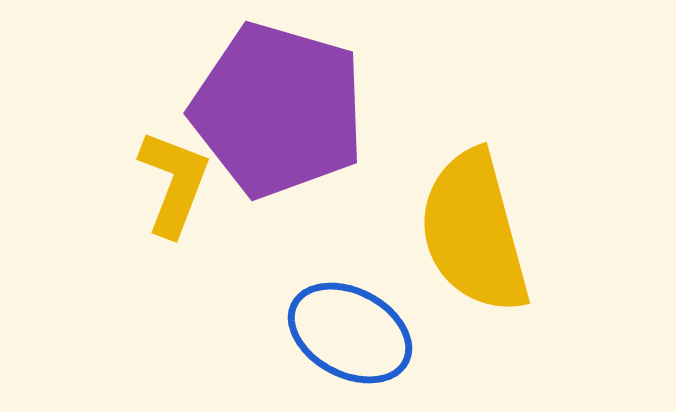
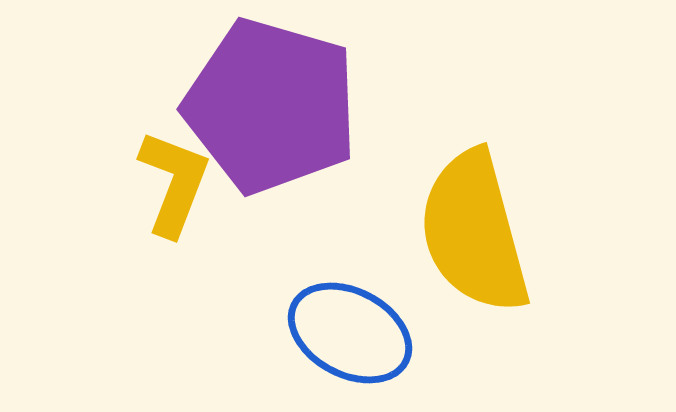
purple pentagon: moved 7 px left, 4 px up
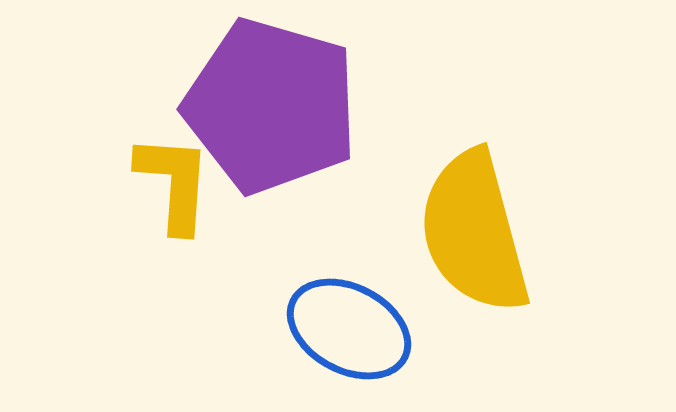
yellow L-shape: rotated 17 degrees counterclockwise
blue ellipse: moved 1 px left, 4 px up
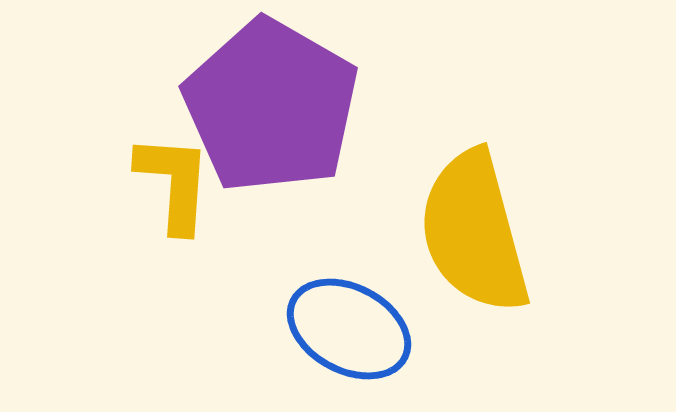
purple pentagon: rotated 14 degrees clockwise
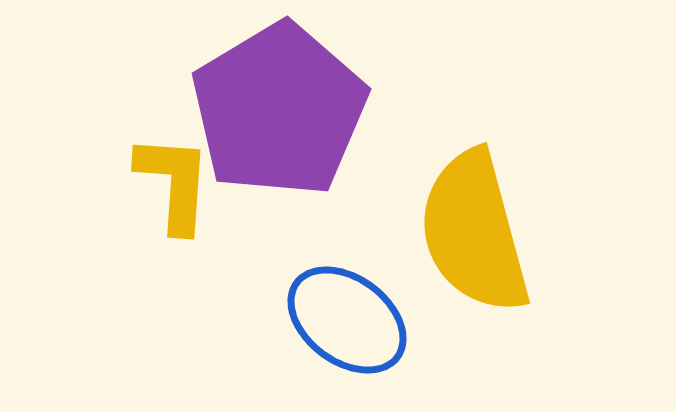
purple pentagon: moved 8 px right, 4 px down; rotated 11 degrees clockwise
blue ellipse: moved 2 px left, 9 px up; rotated 9 degrees clockwise
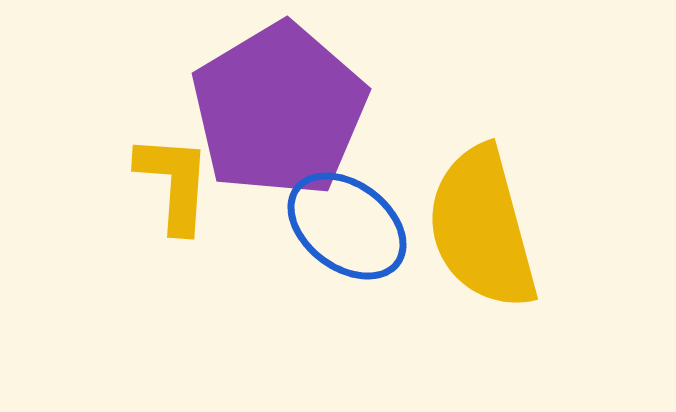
yellow semicircle: moved 8 px right, 4 px up
blue ellipse: moved 94 px up
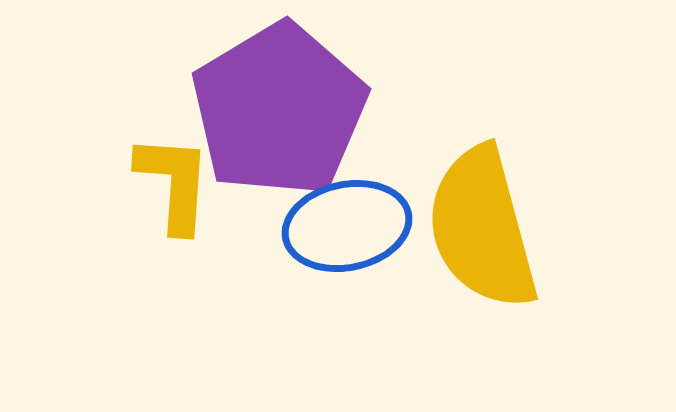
blue ellipse: rotated 49 degrees counterclockwise
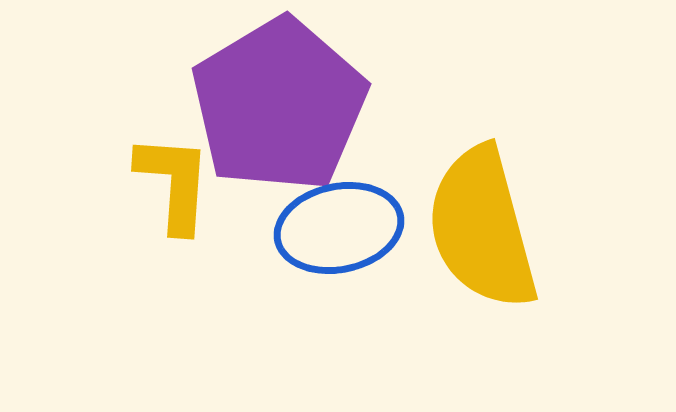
purple pentagon: moved 5 px up
blue ellipse: moved 8 px left, 2 px down
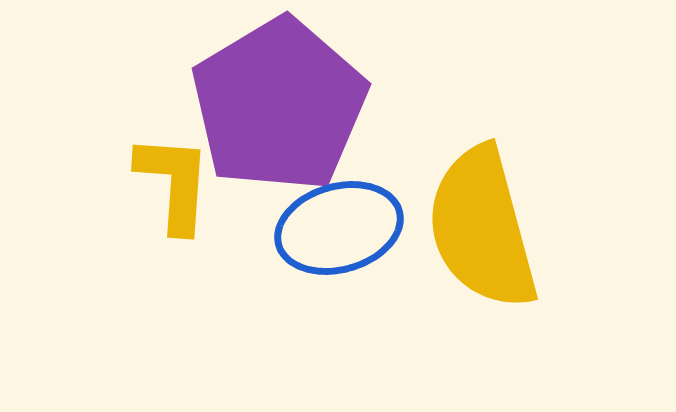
blue ellipse: rotated 4 degrees counterclockwise
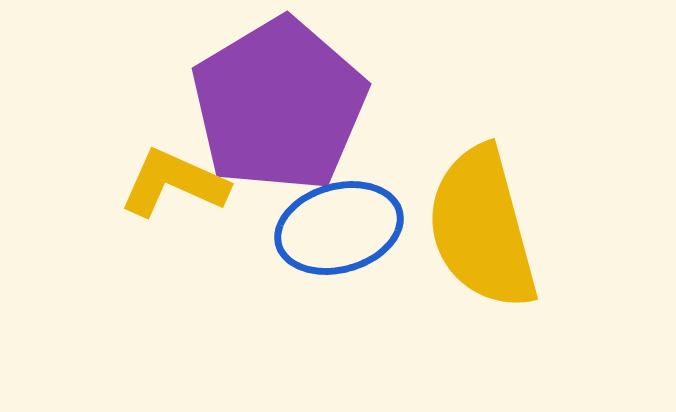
yellow L-shape: rotated 70 degrees counterclockwise
